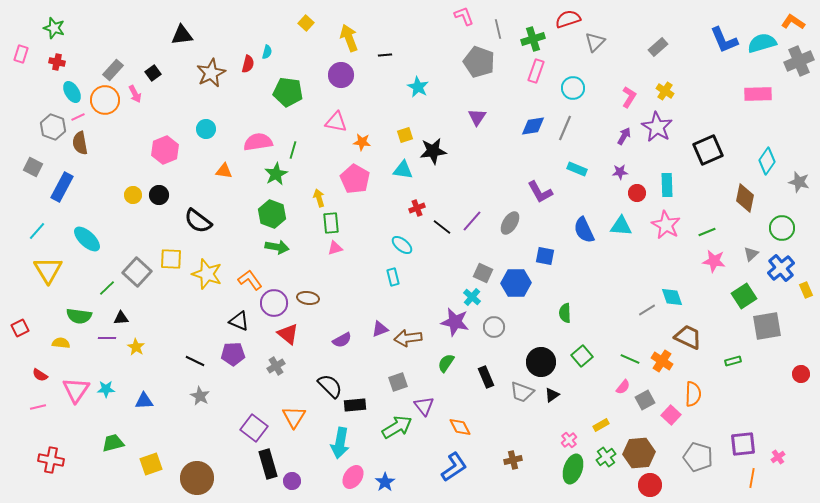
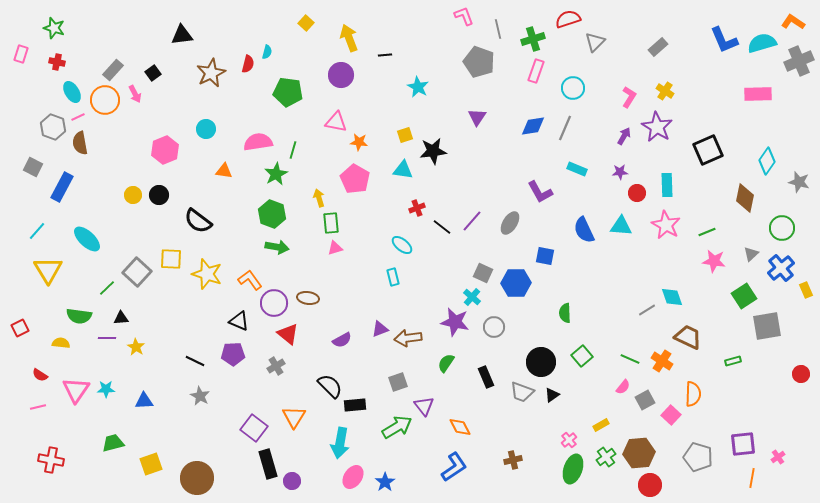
orange star at (362, 142): moved 3 px left
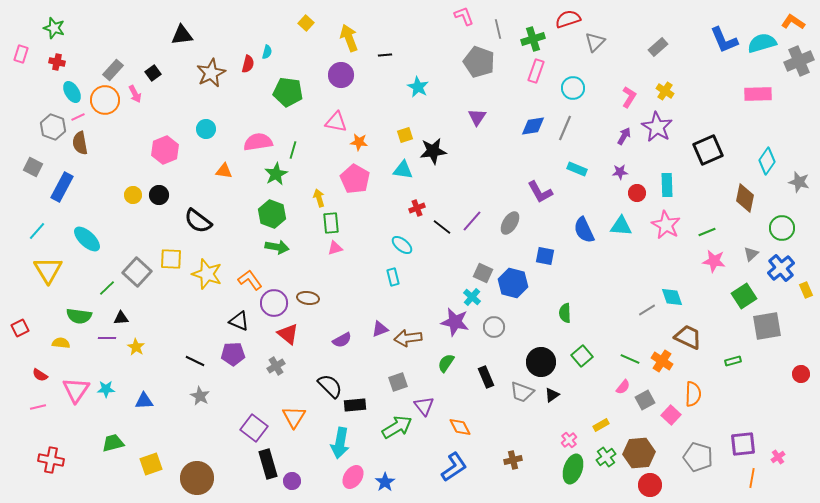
blue hexagon at (516, 283): moved 3 px left; rotated 16 degrees clockwise
